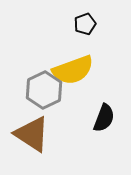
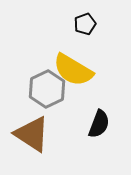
yellow semicircle: rotated 51 degrees clockwise
gray hexagon: moved 3 px right, 1 px up
black semicircle: moved 5 px left, 6 px down
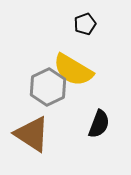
gray hexagon: moved 1 px right, 2 px up
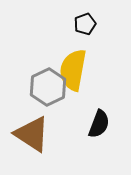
yellow semicircle: rotated 69 degrees clockwise
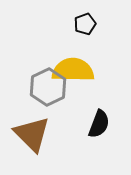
yellow semicircle: rotated 81 degrees clockwise
brown triangle: rotated 12 degrees clockwise
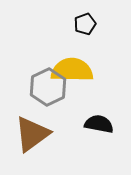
yellow semicircle: moved 1 px left
black semicircle: rotated 100 degrees counterclockwise
brown triangle: rotated 39 degrees clockwise
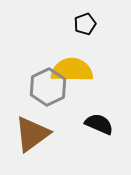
black semicircle: rotated 12 degrees clockwise
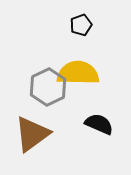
black pentagon: moved 4 px left, 1 px down
yellow semicircle: moved 6 px right, 3 px down
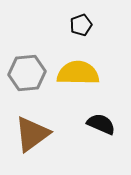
gray hexagon: moved 21 px left, 14 px up; rotated 21 degrees clockwise
black semicircle: moved 2 px right
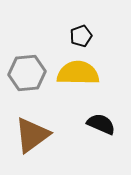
black pentagon: moved 11 px down
brown triangle: moved 1 px down
